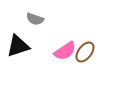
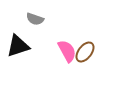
pink semicircle: moved 2 px right; rotated 85 degrees counterclockwise
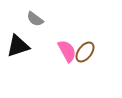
gray semicircle: rotated 18 degrees clockwise
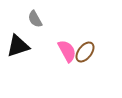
gray semicircle: rotated 24 degrees clockwise
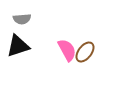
gray semicircle: moved 13 px left; rotated 66 degrees counterclockwise
pink semicircle: moved 1 px up
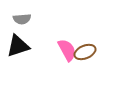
brown ellipse: rotated 30 degrees clockwise
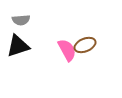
gray semicircle: moved 1 px left, 1 px down
brown ellipse: moved 7 px up
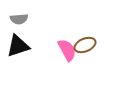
gray semicircle: moved 2 px left, 1 px up
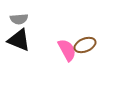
black triangle: moved 1 px right, 6 px up; rotated 40 degrees clockwise
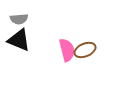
brown ellipse: moved 5 px down
pink semicircle: rotated 15 degrees clockwise
